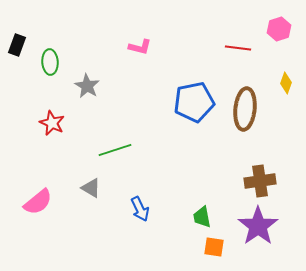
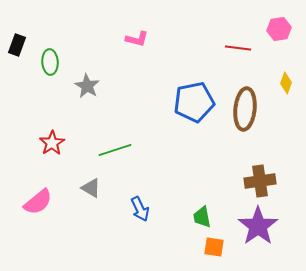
pink hexagon: rotated 10 degrees clockwise
pink L-shape: moved 3 px left, 8 px up
red star: moved 20 px down; rotated 15 degrees clockwise
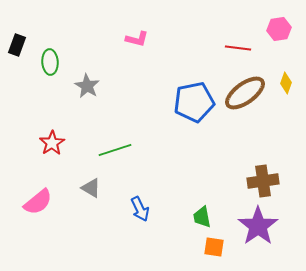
brown ellipse: moved 16 px up; rotated 48 degrees clockwise
brown cross: moved 3 px right
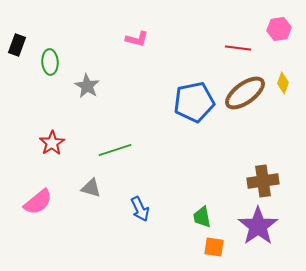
yellow diamond: moved 3 px left
gray triangle: rotated 15 degrees counterclockwise
